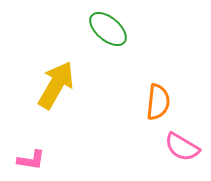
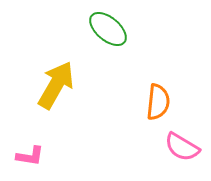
pink L-shape: moved 1 px left, 4 px up
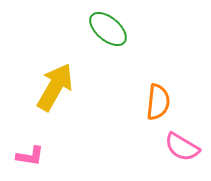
yellow arrow: moved 1 px left, 2 px down
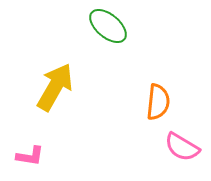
green ellipse: moved 3 px up
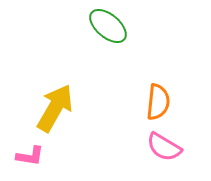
yellow arrow: moved 21 px down
pink semicircle: moved 18 px left
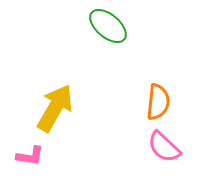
pink semicircle: rotated 12 degrees clockwise
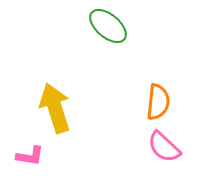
yellow arrow: rotated 48 degrees counterclockwise
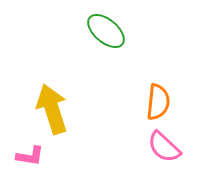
green ellipse: moved 2 px left, 5 px down
yellow arrow: moved 3 px left, 1 px down
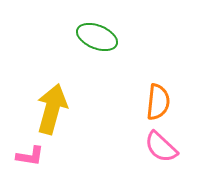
green ellipse: moved 9 px left, 6 px down; rotated 18 degrees counterclockwise
yellow arrow: rotated 33 degrees clockwise
pink semicircle: moved 3 px left
